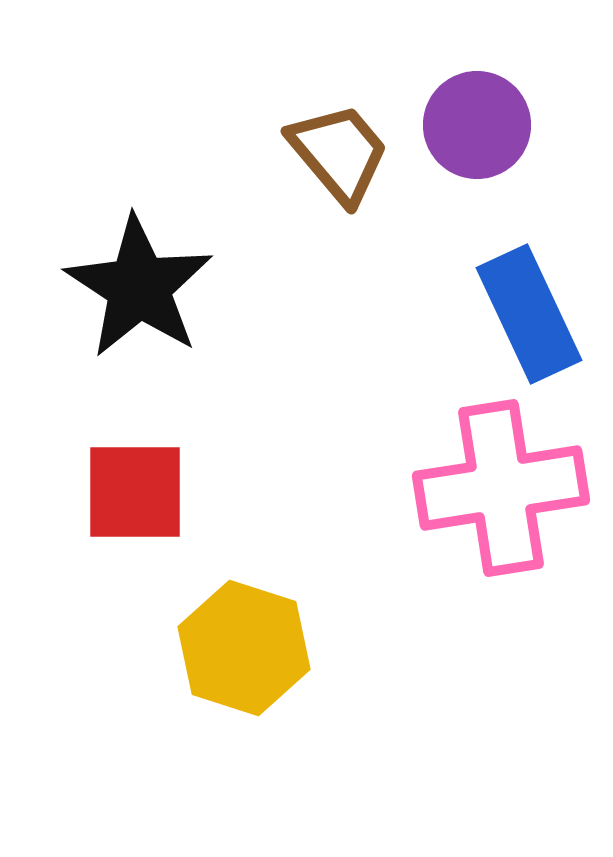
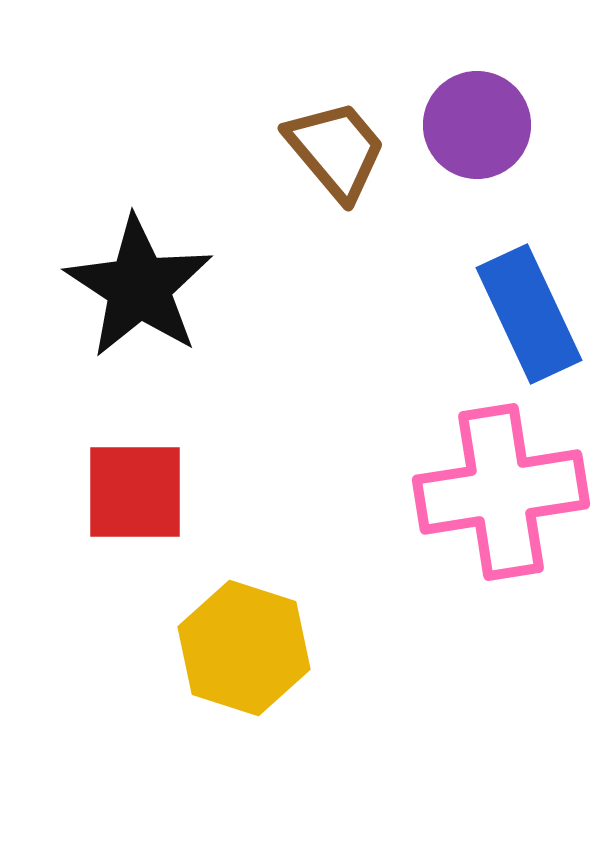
brown trapezoid: moved 3 px left, 3 px up
pink cross: moved 4 px down
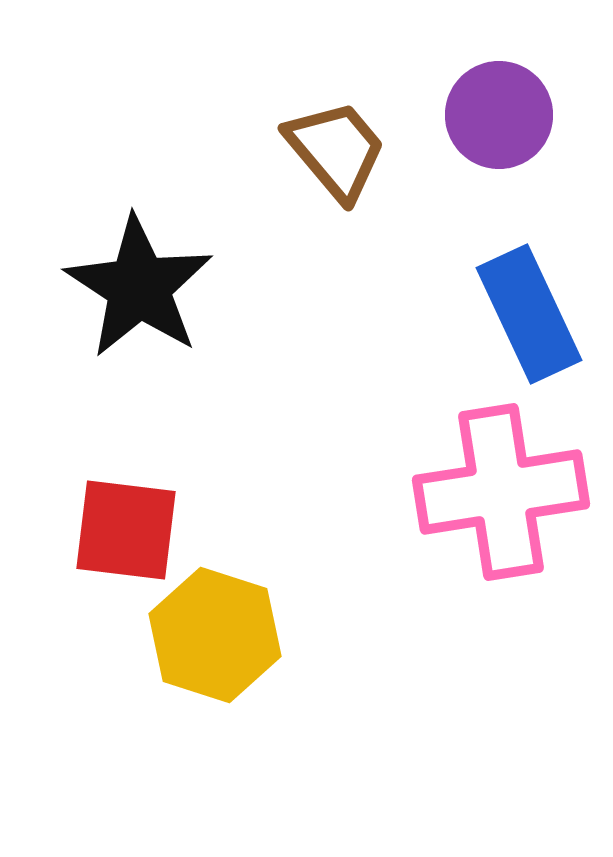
purple circle: moved 22 px right, 10 px up
red square: moved 9 px left, 38 px down; rotated 7 degrees clockwise
yellow hexagon: moved 29 px left, 13 px up
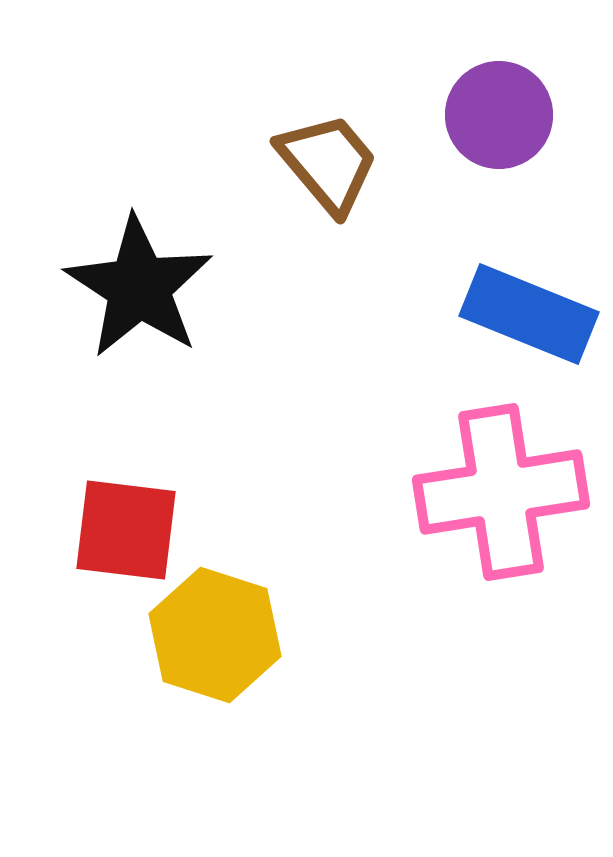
brown trapezoid: moved 8 px left, 13 px down
blue rectangle: rotated 43 degrees counterclockwise
